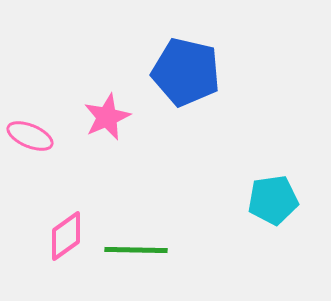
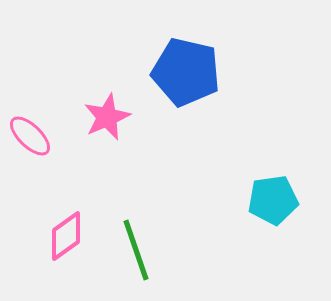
pink ellipse: rotated 21 degrees clockwise
green line: rotated 70 degrees clockwise
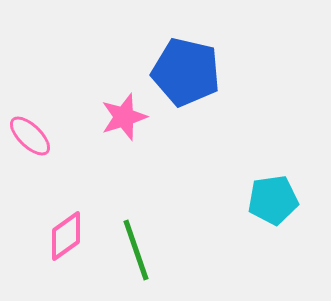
pink star: moved 17 px right; rotated 6 degrees clockwise
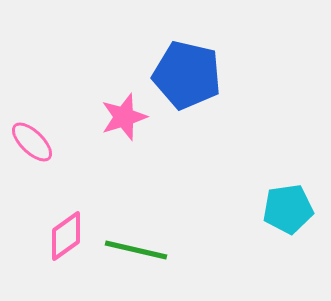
blue pentagon: moved 1 px right, 3 px down
pink ellipse: moved 2 px right, 6 px down
cyan pentagon: moved 15 px right, 9 px down
green line: rotated 58 degrees counterclockwise
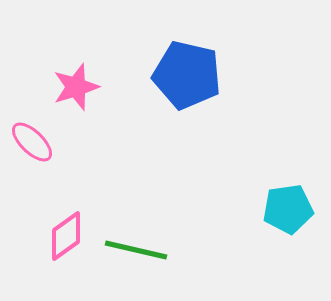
pink star: moved 48 px left, 30 px up
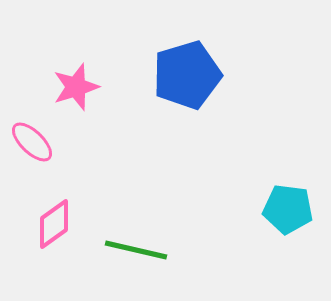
blue pentagon: rotated 30 degrees counterclockwise
cyan pentagon: rotated 15 degrees clockwise
pink diamond: moved 12 px left, 12 px up
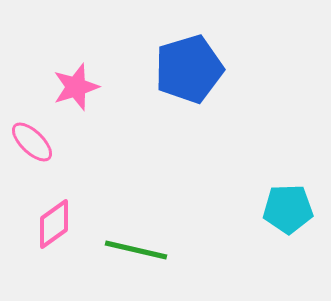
blue pentagon: moved 2 px right, 6 px up
cyan pentagon: rotated 9 degrees counterclockwise
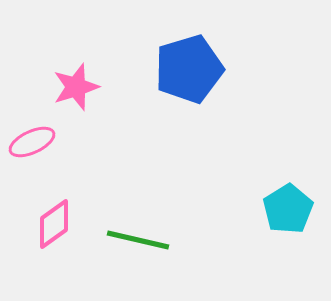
pink ellipse: rotated 69 degrees counterclockwise
cyan pentagon: rotated 30 degrees counterclockwise
green line: moved 2 px right, 10 px up
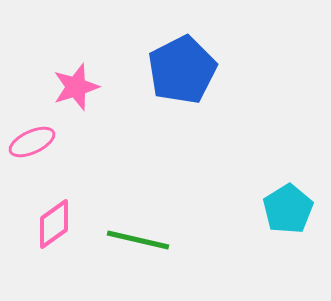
blue pentagon: moved 7 px left, 1 px down; rotated 10 degrees counterclockwise
